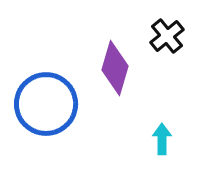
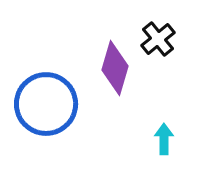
black cross: moved 9 px left, 3 px down
cyan arrow: moved 2 px right
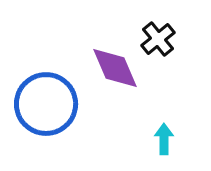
purple diamond: rotated 40 degrees counterclockwise
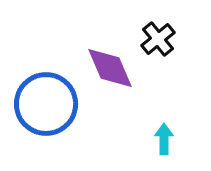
purple diamond: moved 5 px left
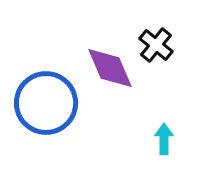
black cross: moved 2 px left, 6 px down; rotated 12 degrees counterclockwise
blue circle: moved 1 px up
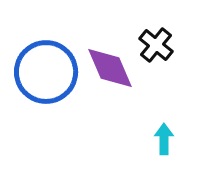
blue circle: moved 31 px up
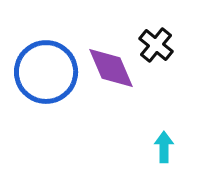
purple diamond: moved 1 px right
cyan arrow: moved 8 px down
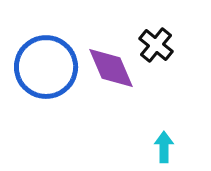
blue circle: moved 5 px up
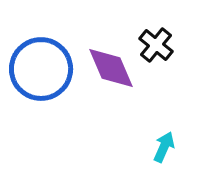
blue circle: moved 5 px left, 2 px down
cyan arrow: rotated 24 degrees clockwise
